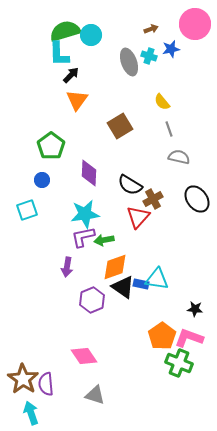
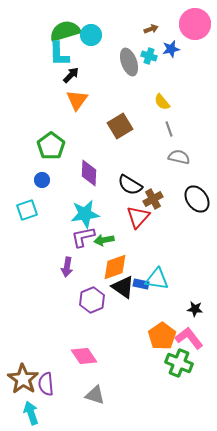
pink L-shape: rotated 32 degrees clockwise
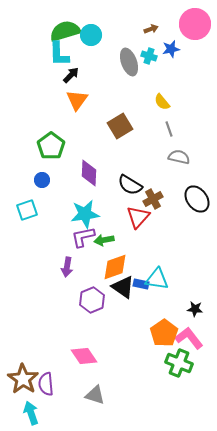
orange pentagon: moved 2 px right, 3 px up
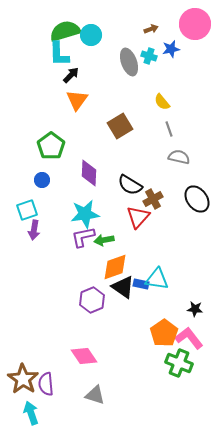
purple arrow: moved 33 px left, 37 px up
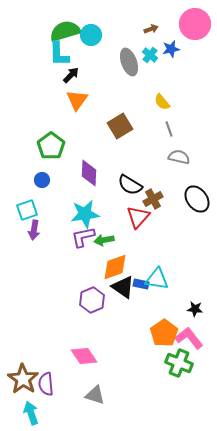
cyan cross: moved 1 px right, 1 px up; rotated 21 degrees clockwise
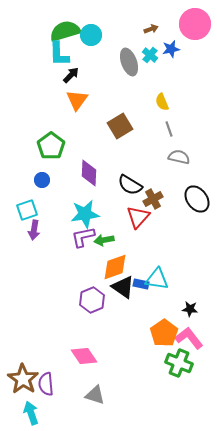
yellow semicircle: rotated 18 degrees clockwise
black star: moved 5 px left
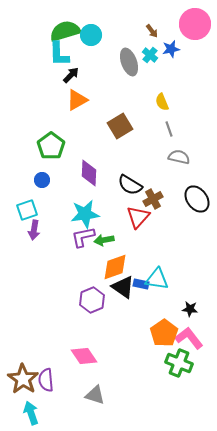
brown arrow: moved 1 px right, 2 px down; rotated 72 degrees clockwise
orange triangle: rotated 25 degrees clockwise
purple semicircle: moved 4 px up
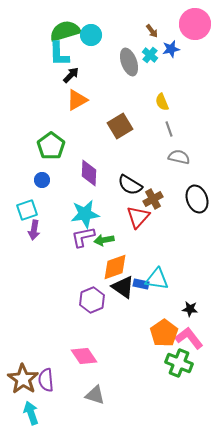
black ellipse: rotated 16 degrees clockwise
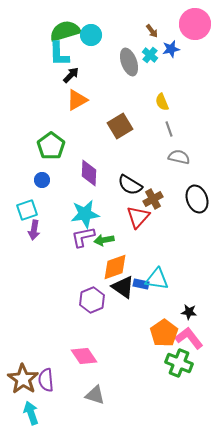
black star: moved 1 px left, 3 px down
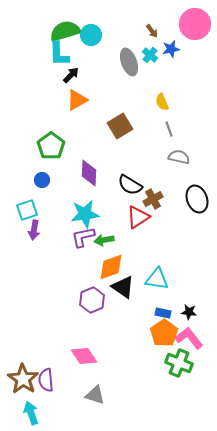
red triangle: rotated 15 degrees clockwise
orange diamond: moved 4 px left
blue rectangle: moved 22 px right, 29 px down
